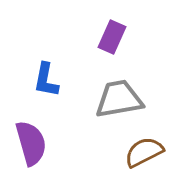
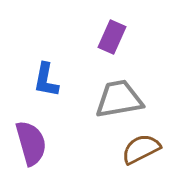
brown semicircle: moved 3 px left, 3 px up
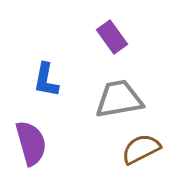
purple rectangle: rotated 60 degrees counterclockwise
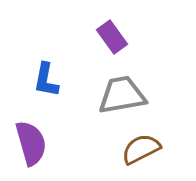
gray trapezoid: moved 3 px right, 4 px up
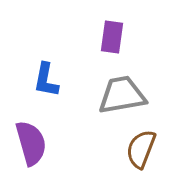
purple rectangle: rotated 44 degrees clockwise
brown semicircle: rotated 42 degrees counterclockwise
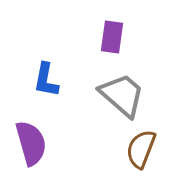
gray trapezoid: rotated 51 degrees clockwise
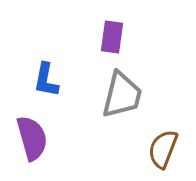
gray trapezoid: rotated 63 degrees clockwise
purple semicircle: moved 1 px right, 5 px up
brown semicircle: moved 22 px right
